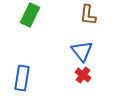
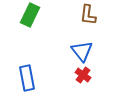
blue rectangle: moved 5 px right; rotated 20 degrees counterclockwise
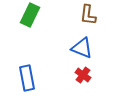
blue triangle: moved 3 px up; rotated 30 degrees counterclockwise
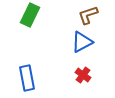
brown L-shape: rotated 65 degrees clockwise
blue triangle: moved 6 px up; rotated 50 degrees counterclockwise
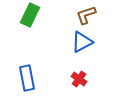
brown L-shape: moved 2 px left
red cross: moved 4 px left, 4 px down
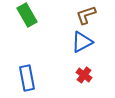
green rectangle: moved 3 px left; rotated 55 degrees counterclockwise
red cross: moved 5 px right, 4 px up
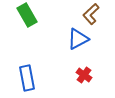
brown L-shape: moved 5 px right, 1 px up; rotated 25 degrees counterclockwise
blue triangle: moved 4 px left, 3 px up
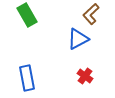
red cross: moved 1 px right, 1 px down
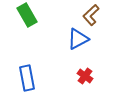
brown L-shape: moved 1 px down
